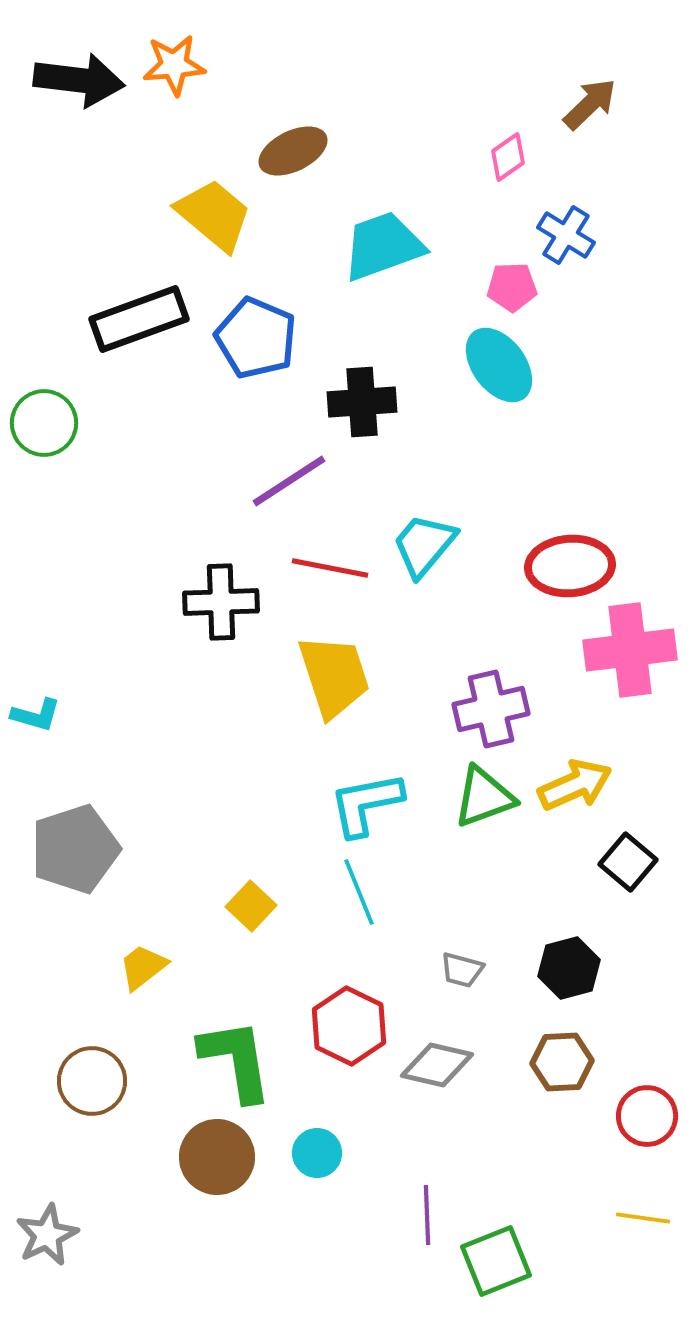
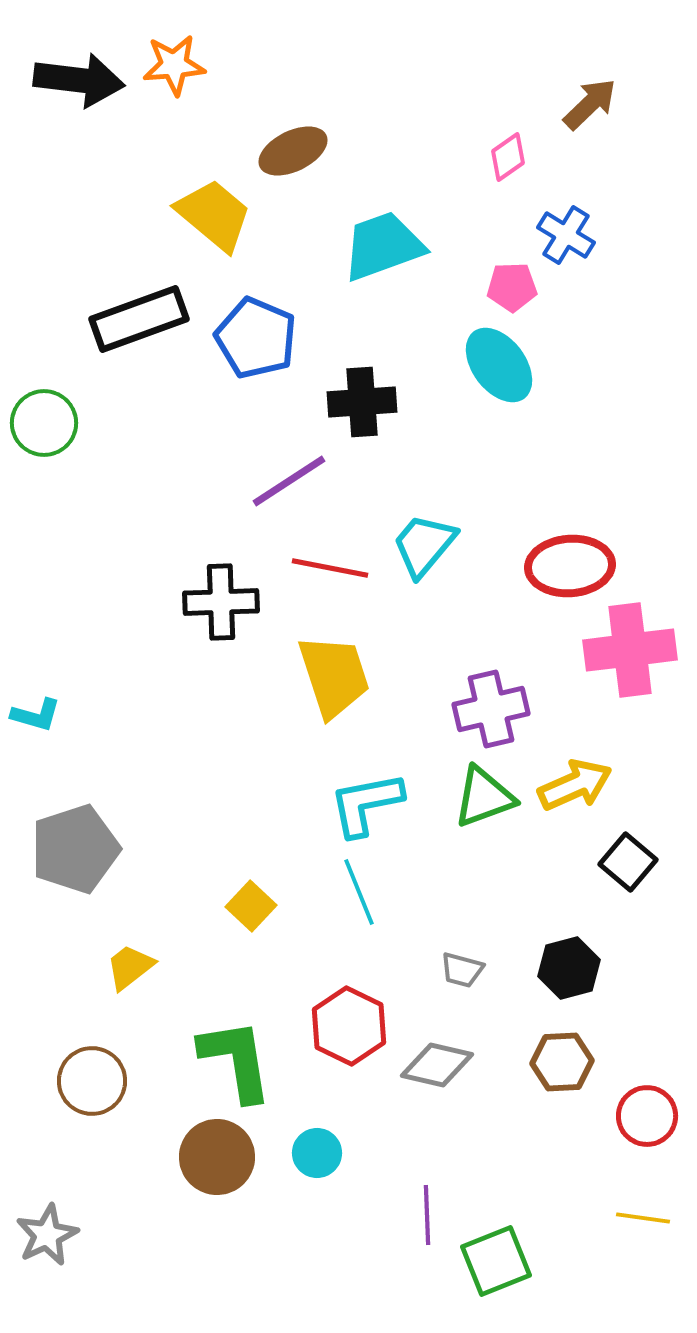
yellow trapezoid at (143, 967): moved 13 px left
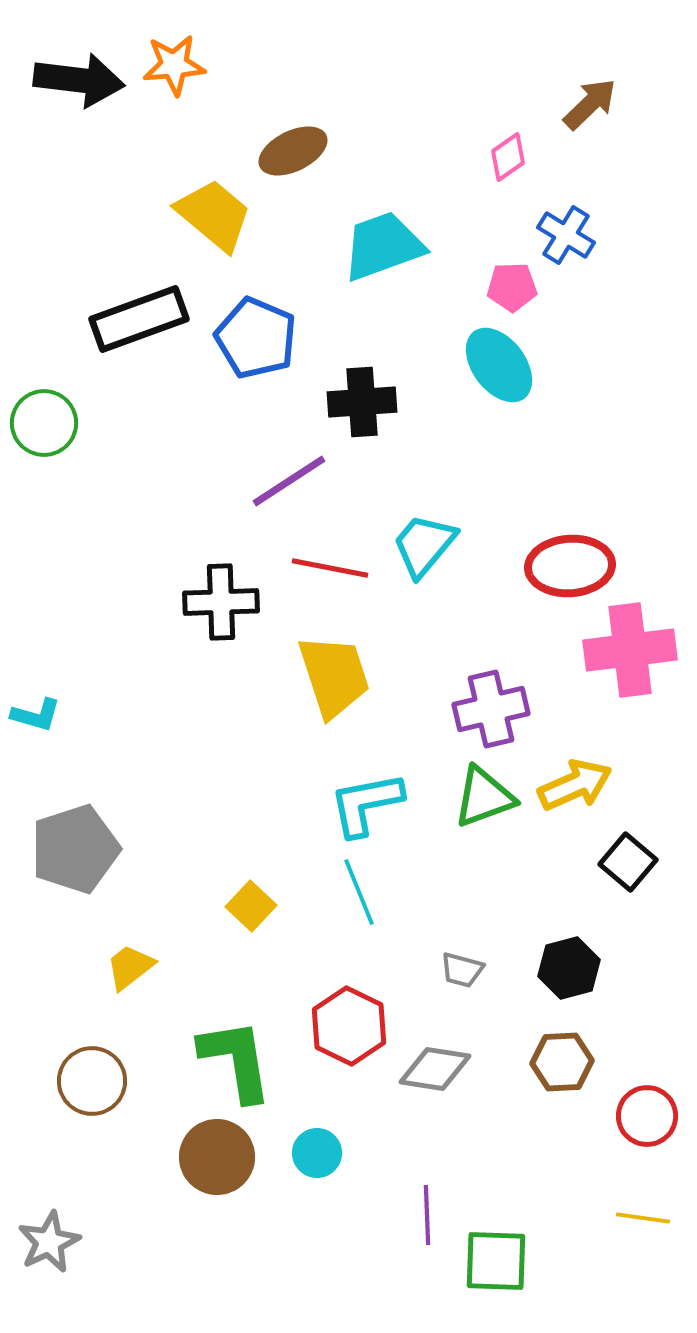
gray diamond at (437, 1065): moved 2 px left, 4 px down; rotated 4 degrees counterclockwise
gray star at (47, 1235): moved 2 px right, 7 px down
green square at (496, 1261): rotated 24 degrees clockwise
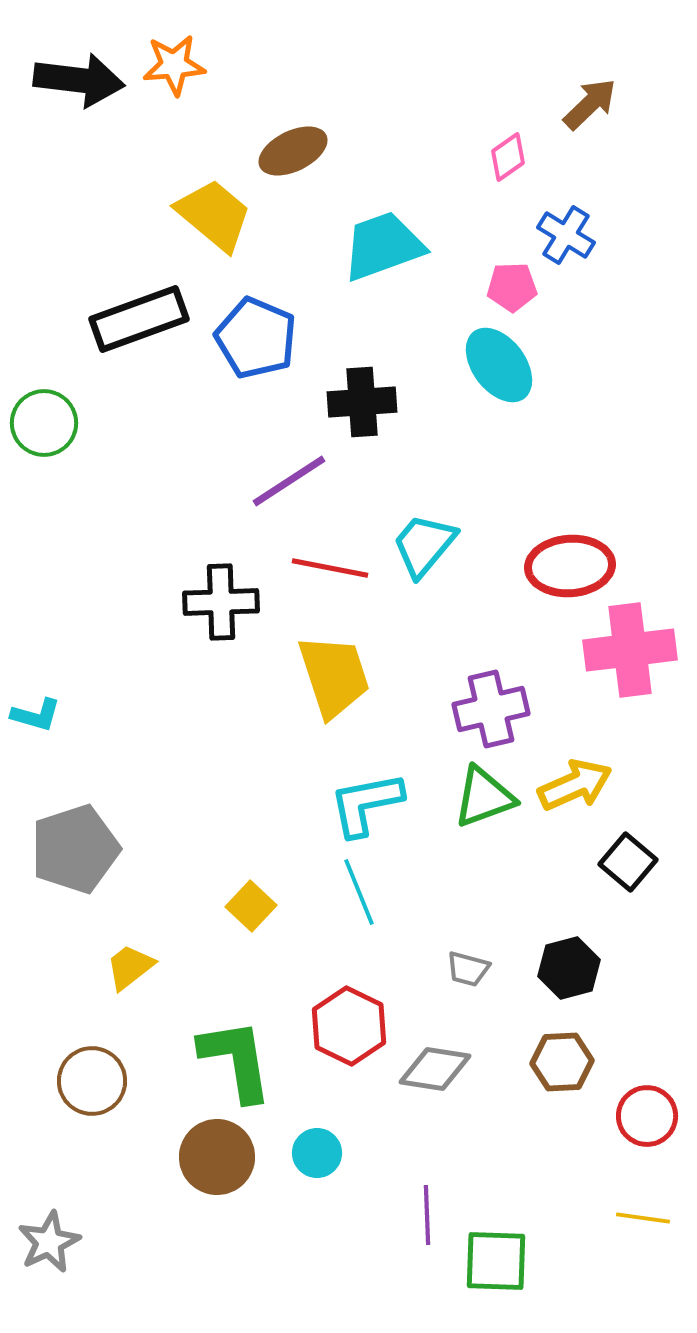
gray trapezoid at (462, 970): moved 6 px right, 1 px up
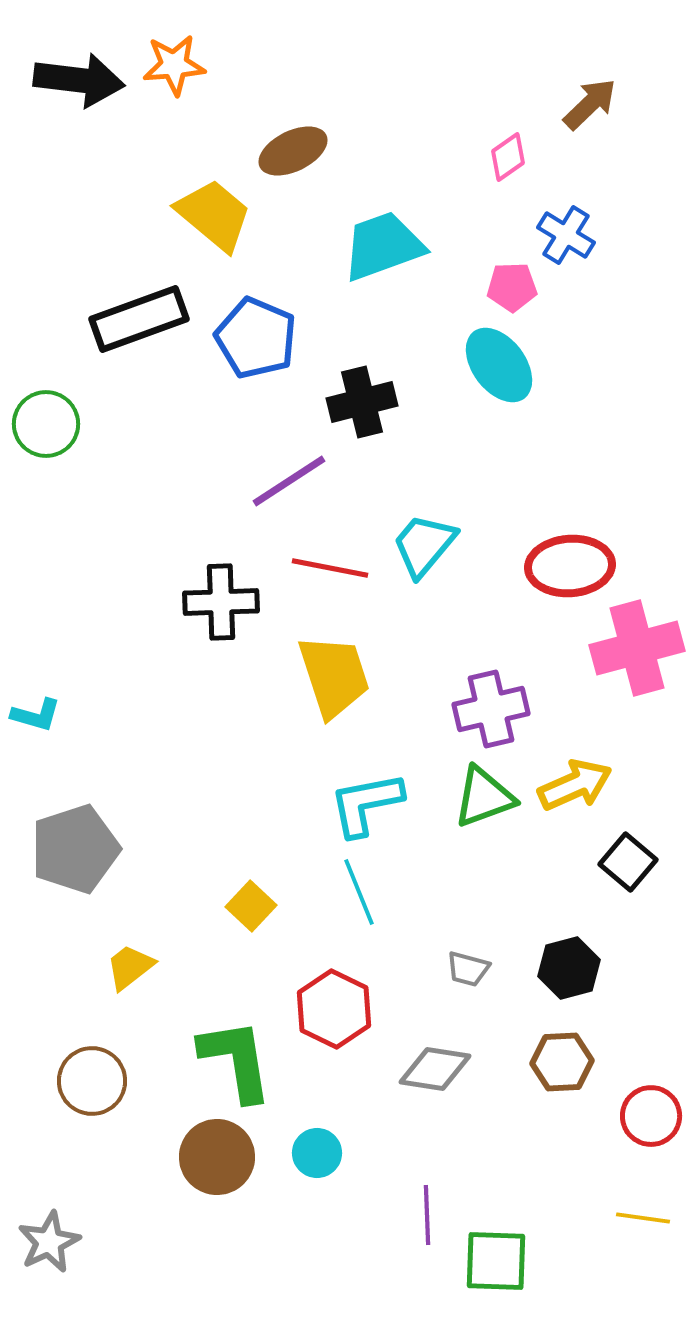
black cross at (362, 402): rotated 10 degrees counterclockwise
green circle at (44, 423): moved 2 px right, 1 px down
pink cross at (630, 650): moved 7 px right, 2 px up; rotated 8 degrees counterclockwise
red hexagon at (349, 1026): moved 15 px left, 17 px up
red circle at (647, 1116): moved 4 px right
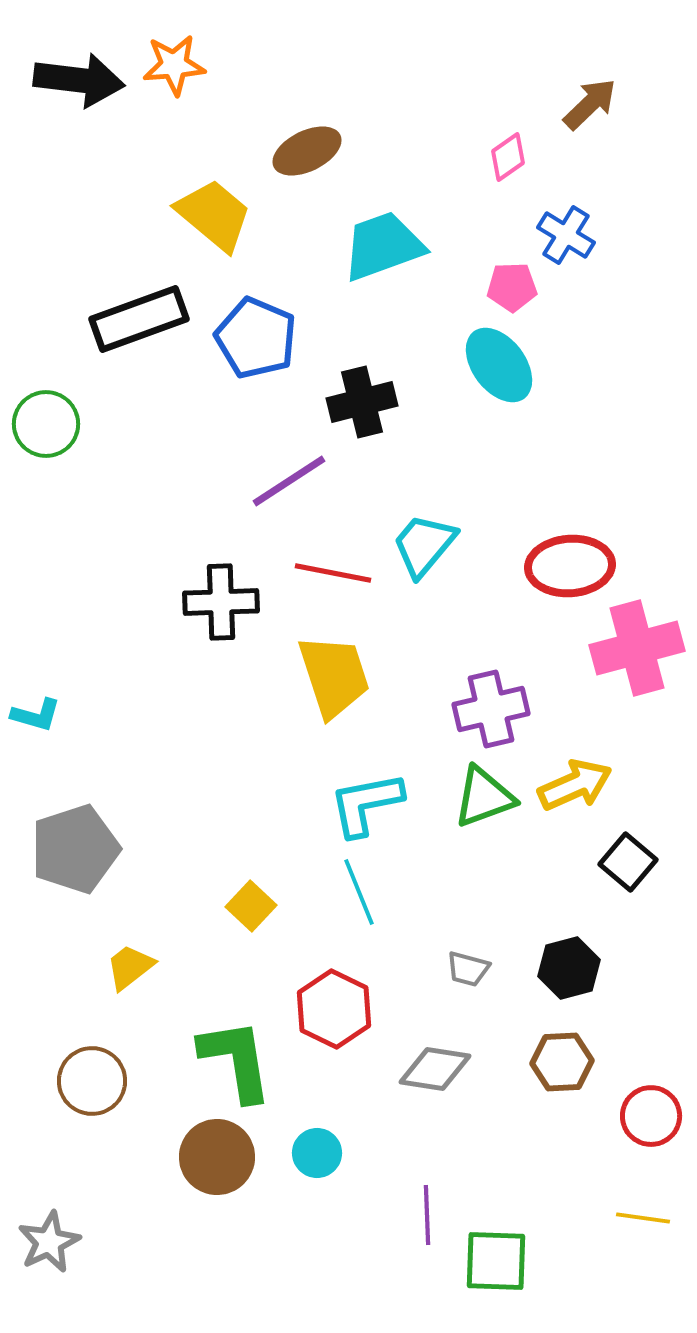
brown ellipse at (293, 151): moved 14 px right
red line at (330, 568): moved 3 px right, 5 px down
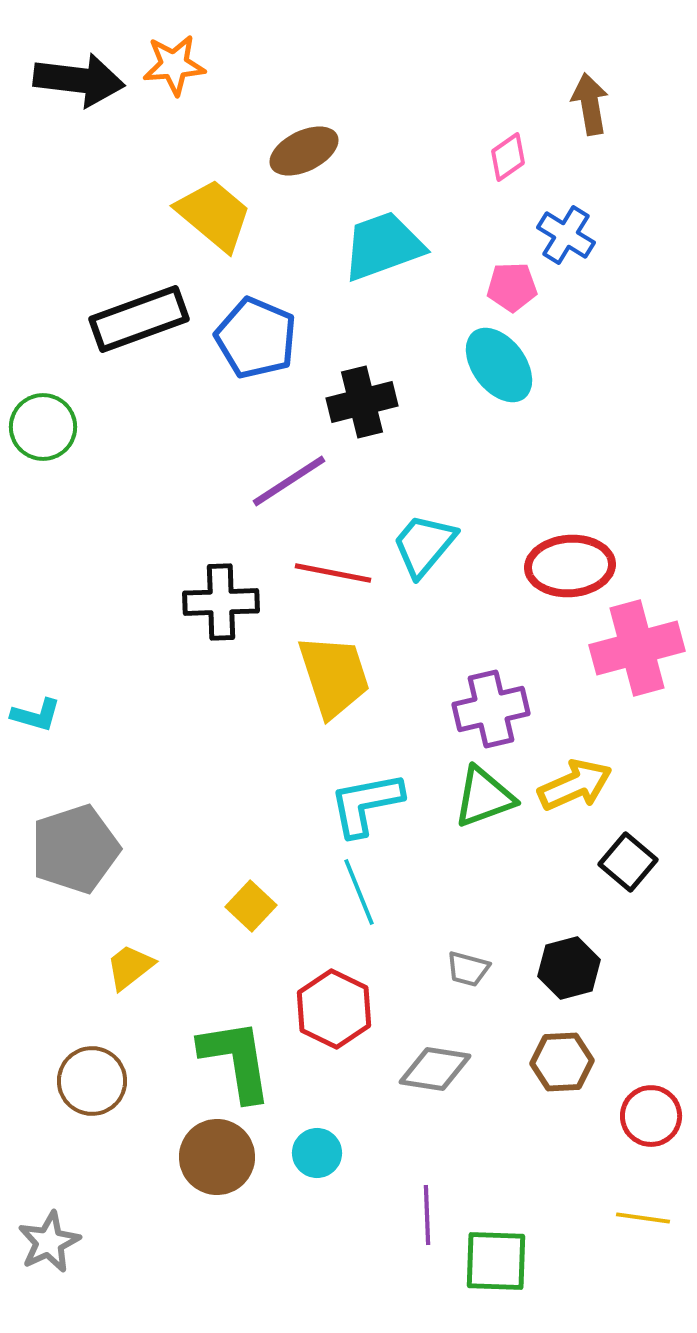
brown arrow at (590, 104): rotated 56 degrees counterclockwise
brown ellipse at (307, 151): moved 3 px left
green circle at (46, 424): moved 3 px left, 3 px down
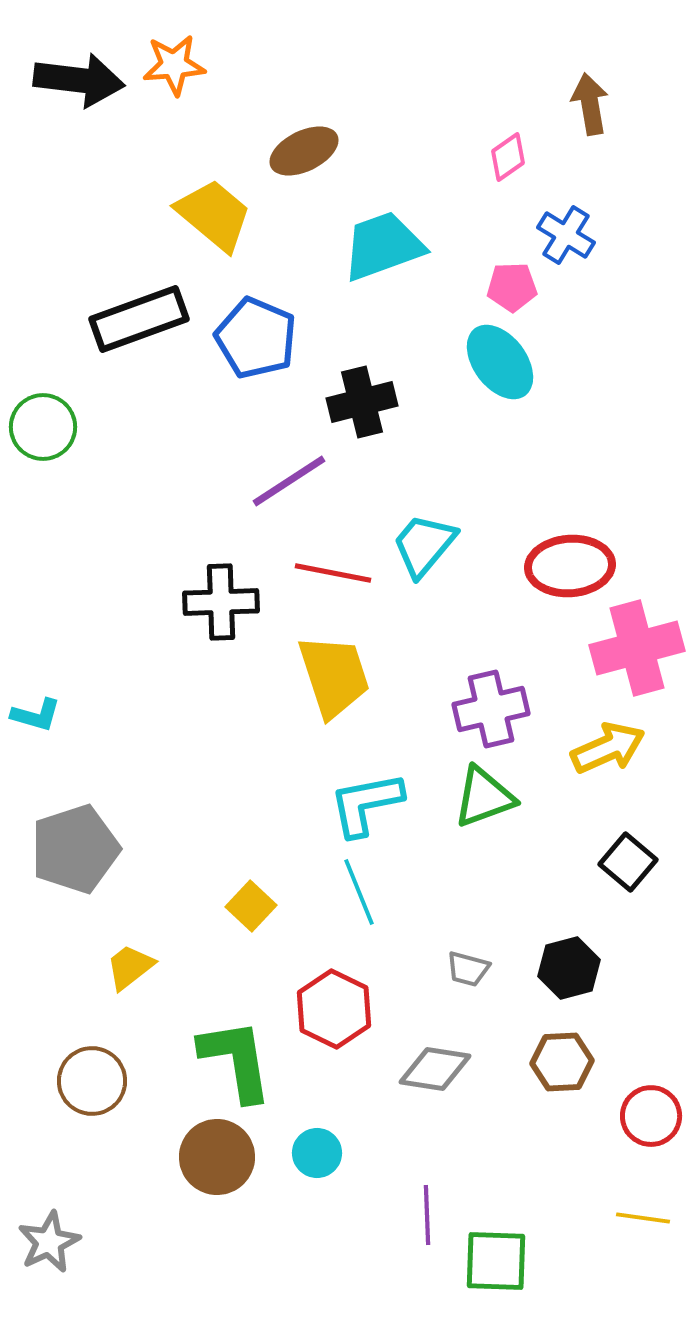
cyan ellipse at (499, 365): moved 1 px right, 3 px up
yellow arrow at (575, 785): moved 33 px right, 37 px up
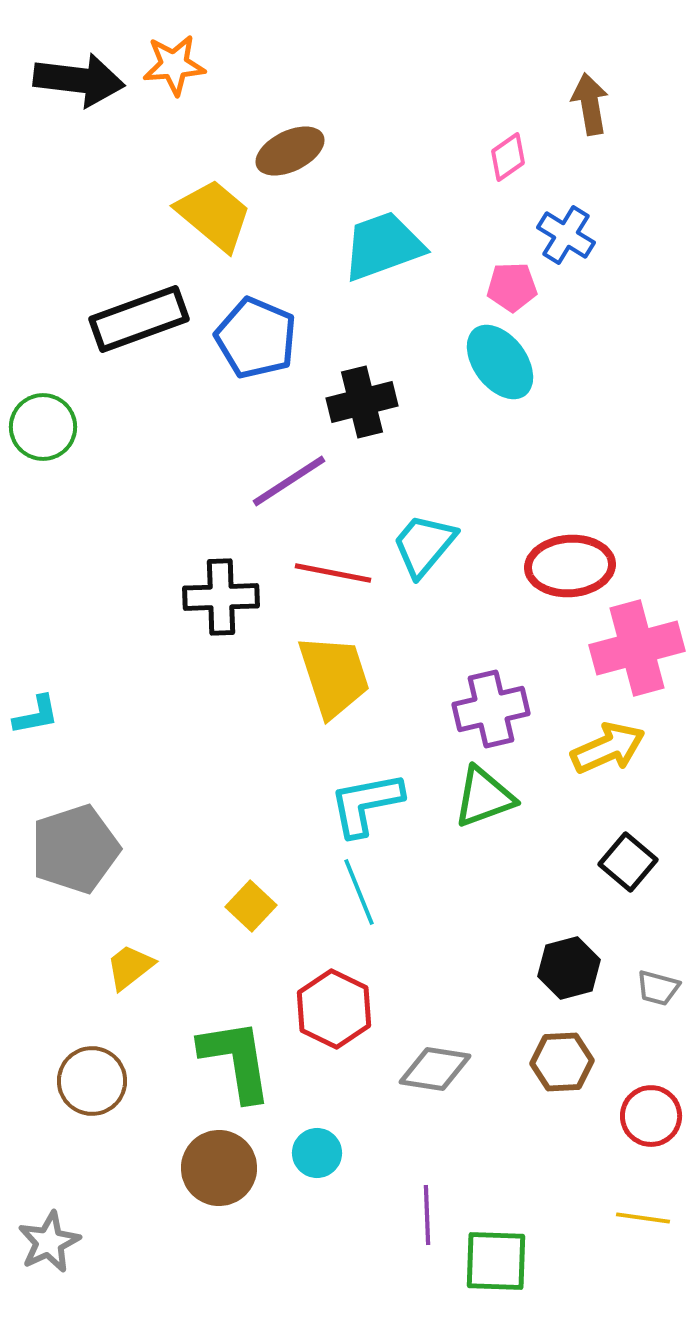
brown ellipse at (304, 151): moved 14 px left
black cross at (221, 602): moved 5 px up
cyan L-shape at (36, 715): rotated 27 degrees counterclockwise
gray trapezoid at (468, 969): moved 190 px right, 19 px down
brown circle at (217, 1157): moved 2 px right, 11 px down
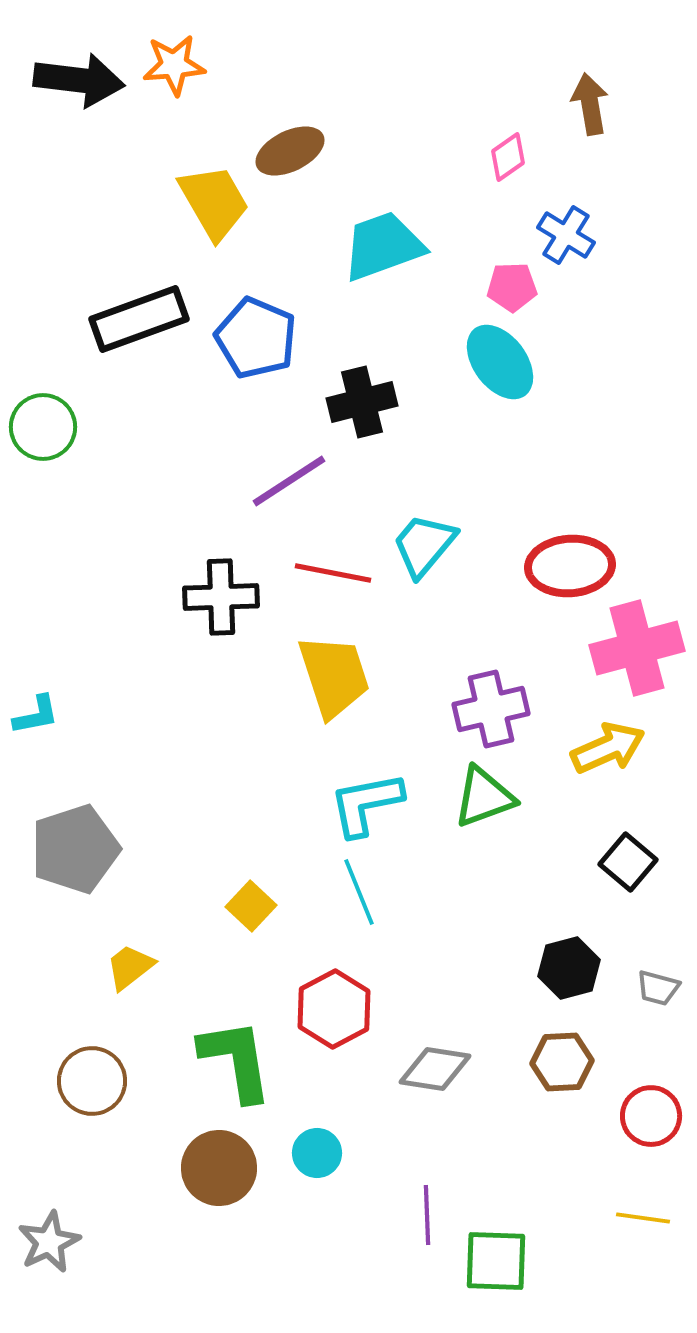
yellow trapezoid at (214, 215): moved 13 px up; rotated 20 degrees clockwise
red hexagon at (334, 1009): rotated 6 degrees clockwise
